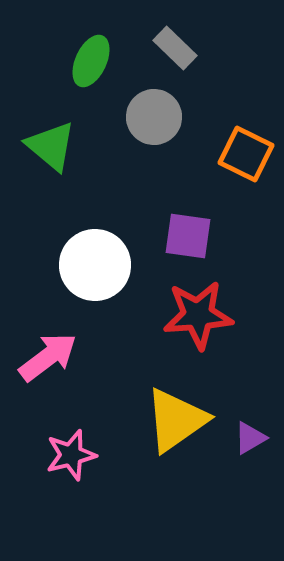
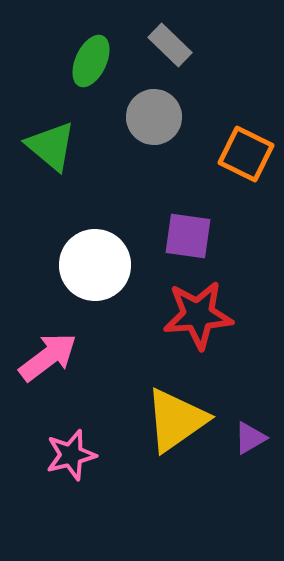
gray rectangle: moved 5 px left, 3 px up
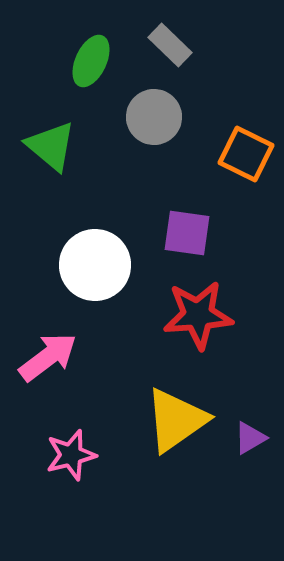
purple square: moved 1 px left, 3 px up
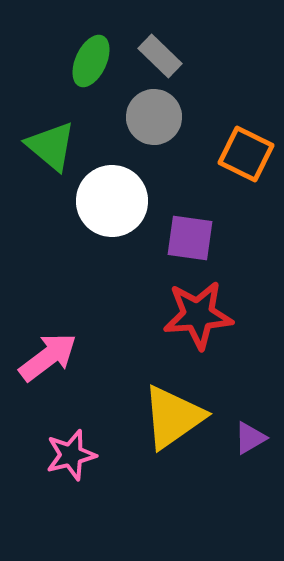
gray rectangle: moved 10 px left, 11 px down
purple square: moved 3 px right, 5 px down
white circle: moved 17 px right, 64 px up
yellow triangle: moved 3 px left, 3 px up
